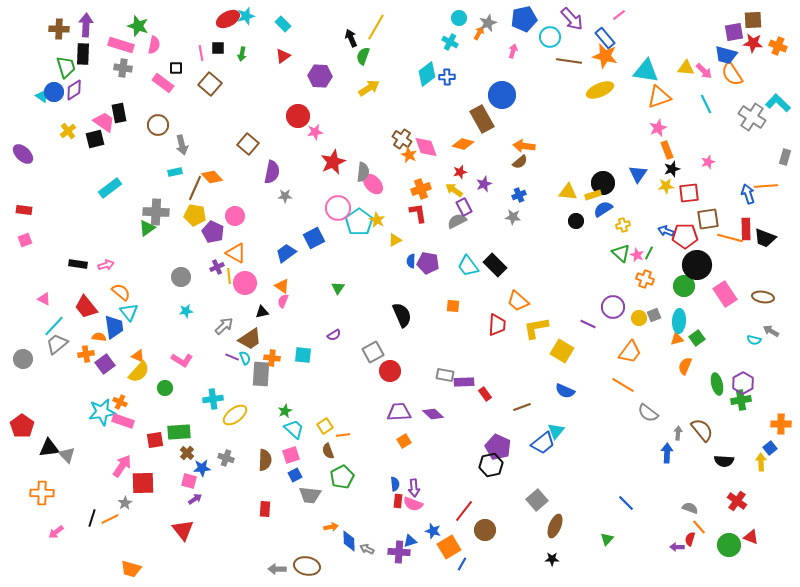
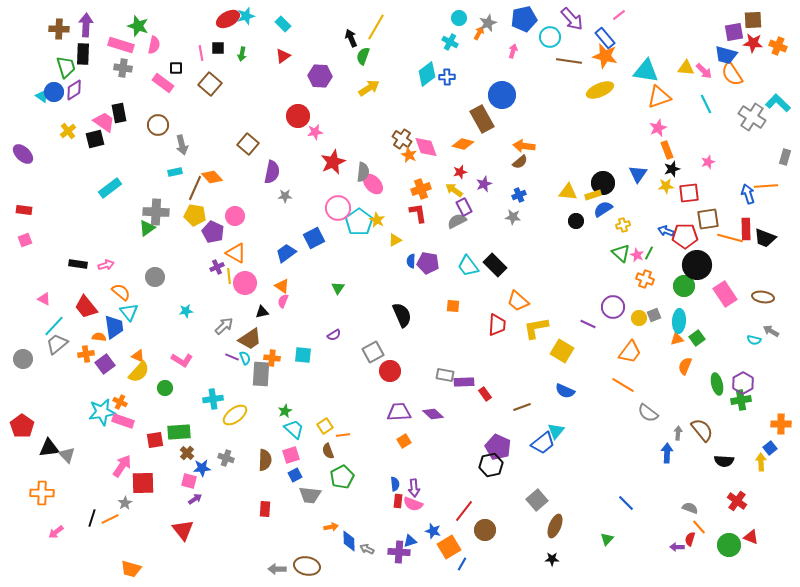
gray circle at (181, 277): moved 26 px left
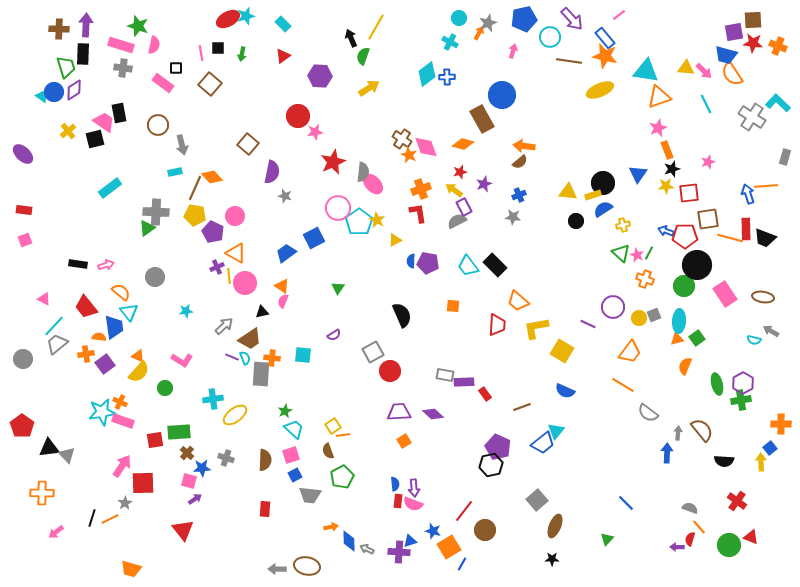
gray star at (285, 196): rotated 16 degrees clockwise
yellow square at (325, 426): moved 8 px right
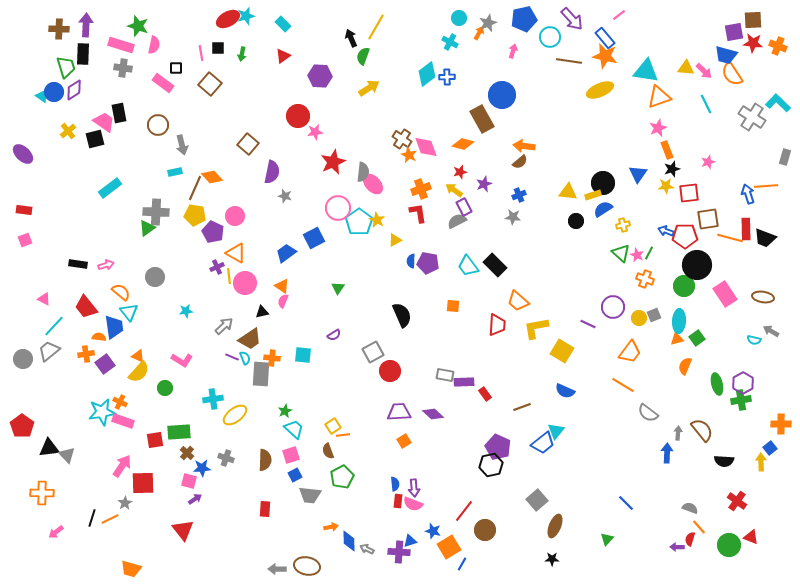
gray trapezoid at (57, 344): moved 8 px left, 7 px down
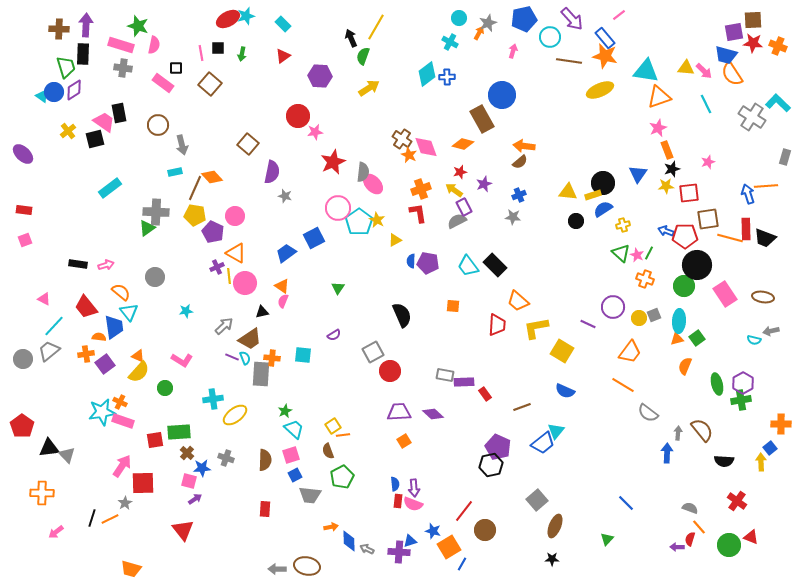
gray arrow at (771, 331): rotated 42 degrees counterclockwise
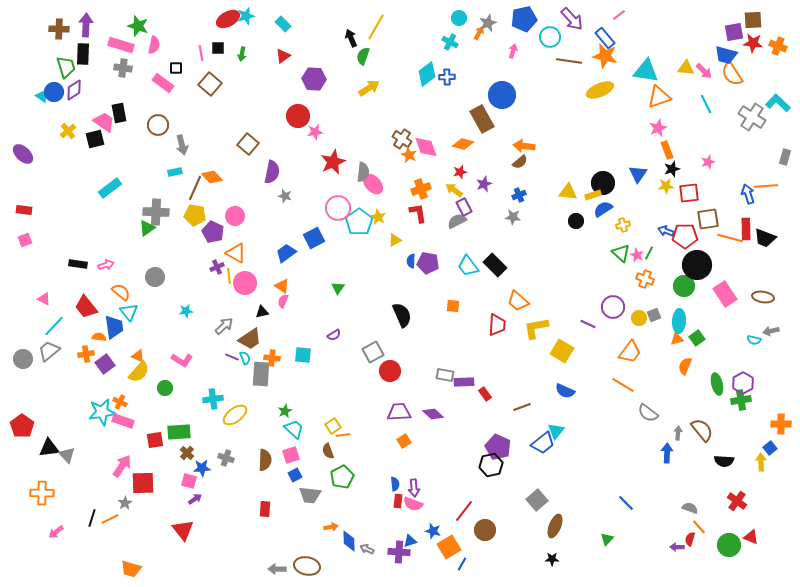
purple hexagon at (320, 76): moved 6 px left, 3 px down
yellow star at (377, 220): moved 1 px right, 3 px up
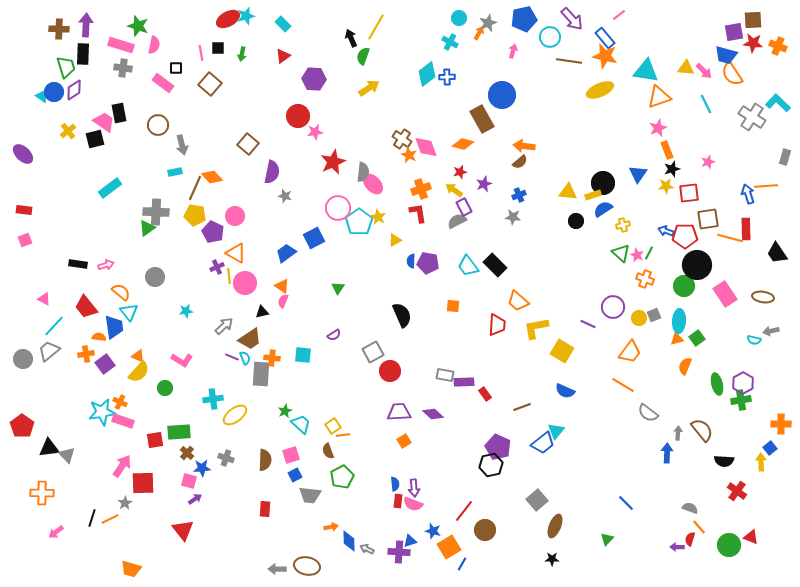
black trapezoid at (765, 238): moved 12 px right, 15 px down; rotated 35 degrees clockwise
cyan trapezoid at (294, 429): moved 7 px right, 5 px up
red cross at (737, 501): moved 10 px up
